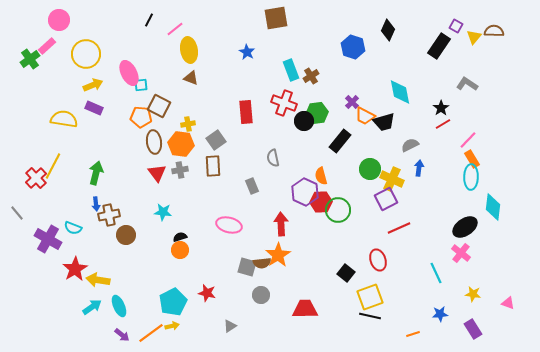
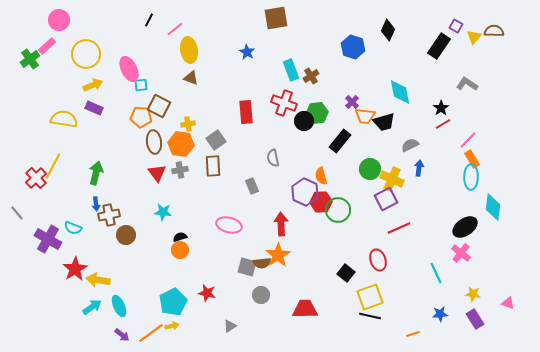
pink ellipse at (129, 73): moved 4 px up
orange trapezoid at (365, 116): rotated 20 degrees counterclockwise
purple rectangle at (473, 329): moved 2 px right, 10 px up
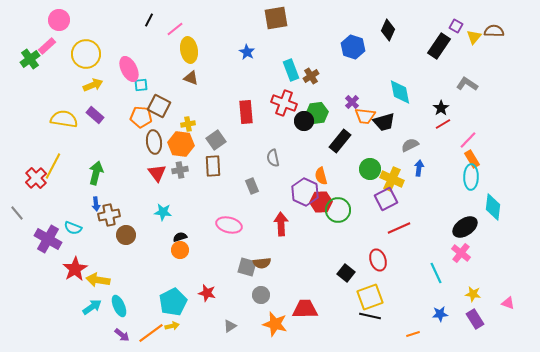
purple rectangle at (94, 108): moved 1 px right, 7 px down; rotated 18 degrees clockwise
orange star at (278, 255): moved 3 px left, 69 px down; rotated 25 degrees counterclockwise
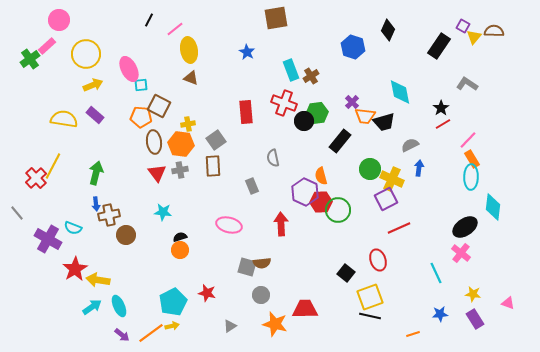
purple square at (456, 26): moved 7 px right
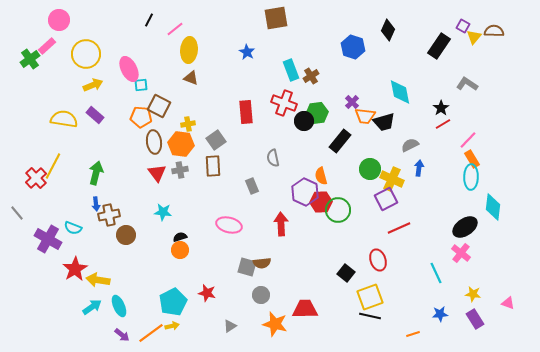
yellow ellipse at (189, 50): rotated 15 degrees clockwise
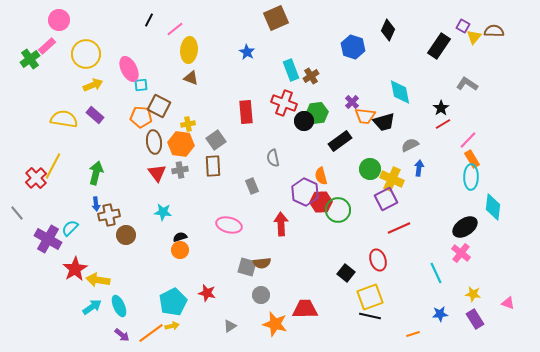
brown square at (276, 18): rotated 15 degrees counterclockwise
black rectangle at (340, 141): rotated 15 degrees clockwise
cyan semicircle at (73, 228): moved 3 px left; rotated 114 degrees clockwise
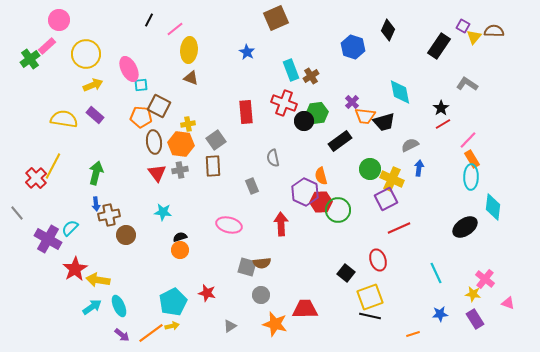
pink cross at (461, 253): moved 24 px right, 26 px down
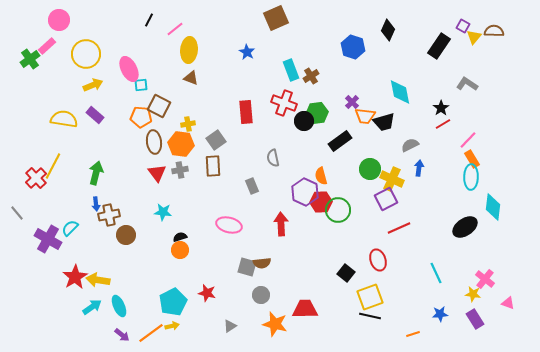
red star at (75, 269): moved 8 px down
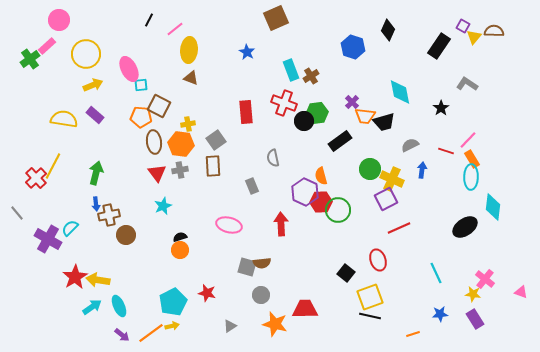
red line at (443, 124): moved 3 px right, 27 px down; rotated 49 degrees clockwise
blue arrow at (419, 168): moved 3 px right, 2 px down
cyan star at (163, 212): moved 6 px up; rotated 30 degrees counterclockwise
pink triangle at (508, 303): moved 13 px right, 11 px up
